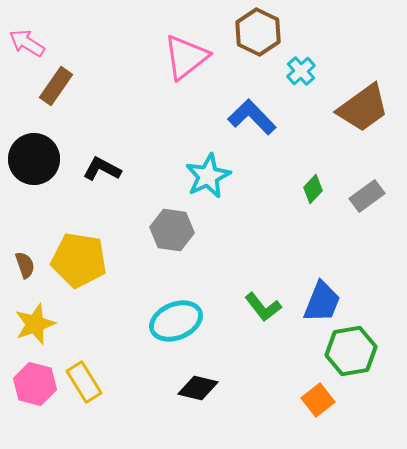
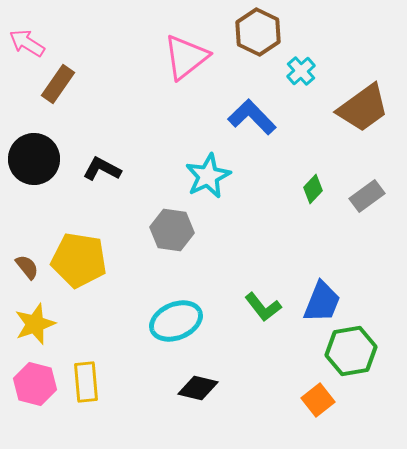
brown rectangle: moved 2 px right, 2 px up
brown semicircle: moved 2 px right, 2 px down; rotated 20 degrees counterclockwise
yellow rectangle: moved 2 px right; rotated 27 degrees clockwise
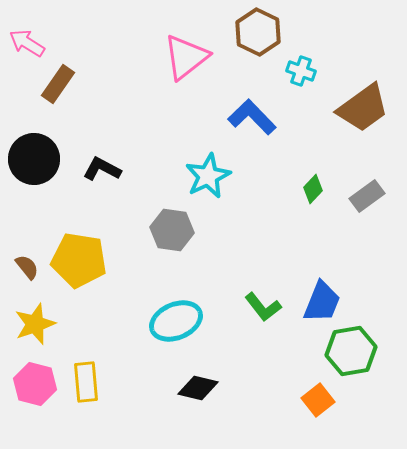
cyan cross: rotated 28 degrees counterclockwise
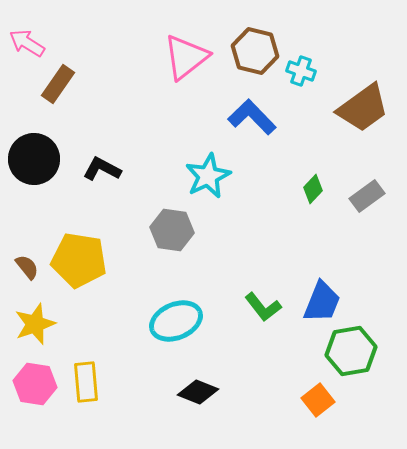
brown hexagon: moved 3 px left, 19 px down; rotated 12 degrees counterclockwise
pink hexagon: rotated 6 degrees counterclockwise
black diamond: moved 4 px down; rotated 9 degrees clockwise
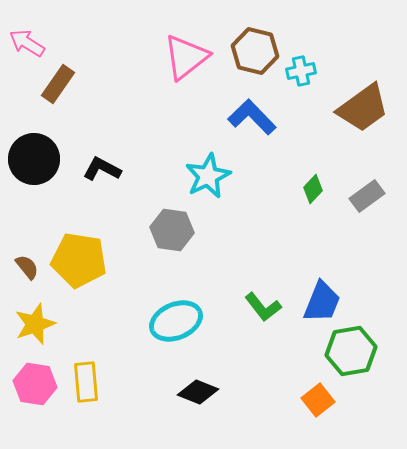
cyan cross: rotated 32 degrees counterclockwise
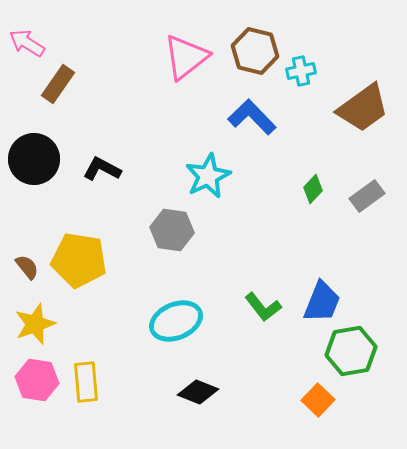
pink hexagon: moved 2 px right, 4 px up
orange square: rotated 8 degrees counterclockwise
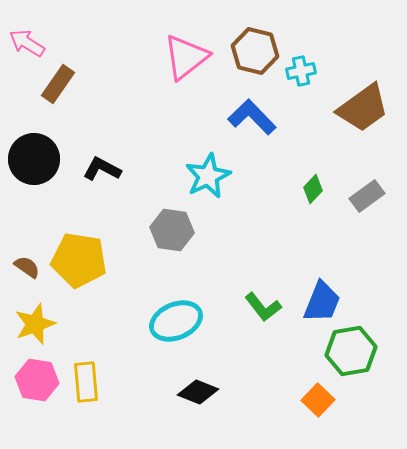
brown semicircle: rotated 16 degrees counterclockwise
